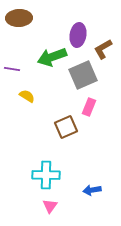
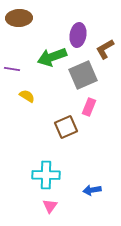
brown L-shape: moved 2 px right
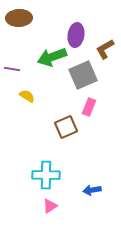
purple ellipse: moved 2 px left
pink triangle: rotated 21 degrees clockwise
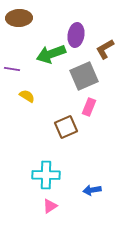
green arrow: moved 1 px left, 3 px up
gray square: moved 1 px right, 1 px down
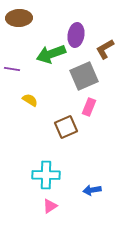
yellow semicircle: moved 3 px right, 4 px down
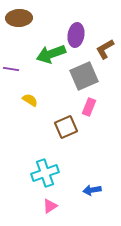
purple line: moved 1 px left
cyan cross: moved 1 px left, 2 px up; rotated 20 degrees counterclockwise
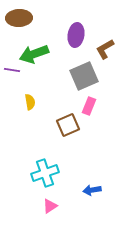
green arrow: moved 17 px left
purple line: moved 1 px right, 1 px down
yellow semicircle: moved 2 px down; rotated 49 degrees clockwise
pink rectangle: moved 1 px up
brown square: moved 2 px right, 2 px up
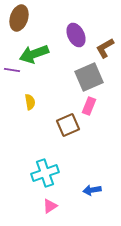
brown ellipse: rotated 70 degrees counterclockwise
purple ellipse: rotated 35 degrees counterclockwise
brown L-shape: moved 1 px up
gray square: moved 5 px right, 1 px down
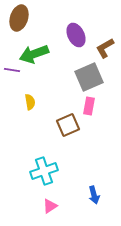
pink rectangle: rotated 12 degrees counterclockwise
cyan cross: moved 1 px left, 2 px up
blue arrow: moved 2 px right, 5 px down; rotated 96 degrees counterclockwise
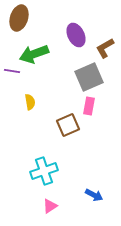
purple line: moved 1 px down
blue arrow: rotated 48 degrees counterclockwise
